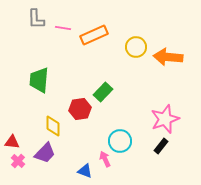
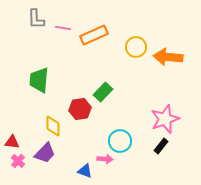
pink arrow: rotated 119 degrees clockwise
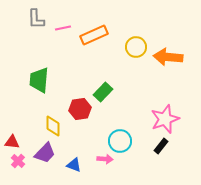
pink line: rotated 21 degrees counterclockwise
blue triangle: moved 11 px left, 6 px up
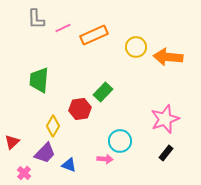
pink line: rotated 14 degrees counterclockwise
yellow diamond: rotated 30 degrees clockwise
red triangle: rotated 49 degrees counterclockwise
black rectangle: moved 5 px right, 7 px down
pink cross: moved 6 px right, 12 px down
blue triangle: moved 5 px left
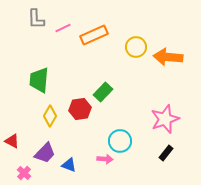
yellow diamond: moved 3 px left, 10 px up
red triangle: moved 1 px up; rotated 49 degrees counterclockwise
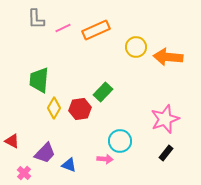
orange rectangle: moved 2 px right, 5 px up
yellow diamond: moved 4 px right, 8 px up
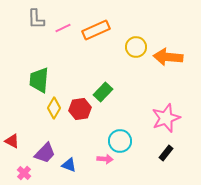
pink star: moved 1 px right, 1 px up
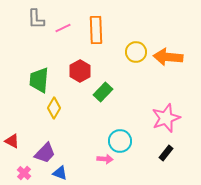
orange rectangle: rotated 68 degrees counterclockwise
yellow circle: moved 5 px down
red hexagon: moved 38 px up; rotated 20 degrees counterclockwise
blue triangle: moved 9 px left, 8 px down
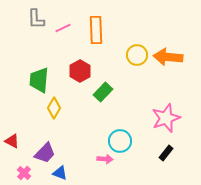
yellow circle: moved 1 px right, 3 px down
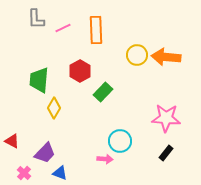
orange arrow: moved 2 px left
pink star: rotated 24 degrees clockwise
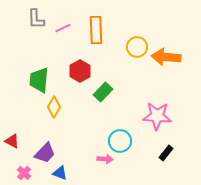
yellow circle: moved 8 px up
yellow diamond: moved 1 px up
pink star: moved 9 px left, 2 px up
